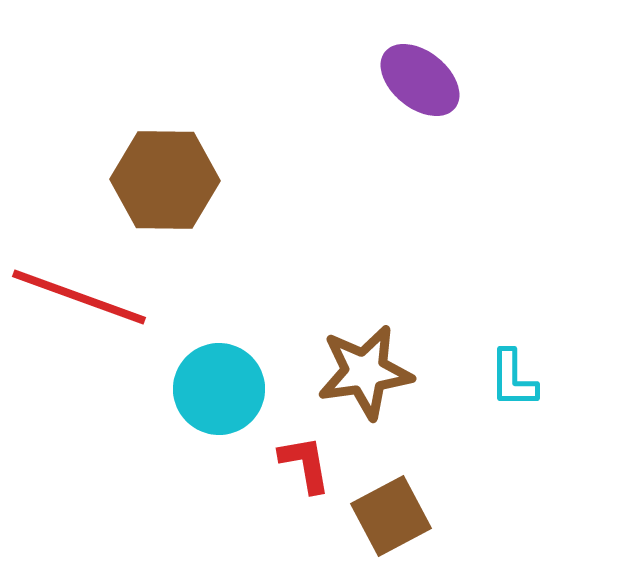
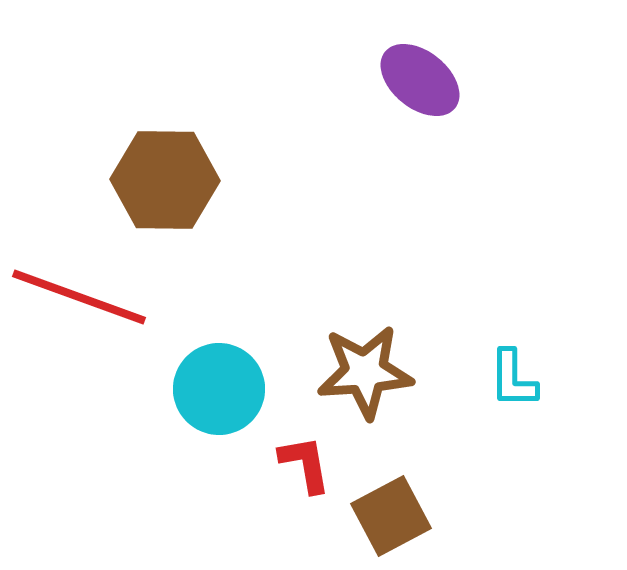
brown star: rotated 4 degrees clockwise
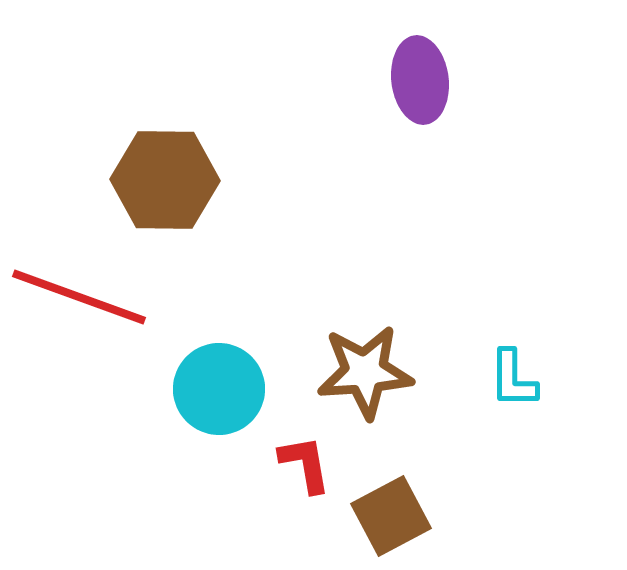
purple ellipse: rotated 44 degrees clockwise
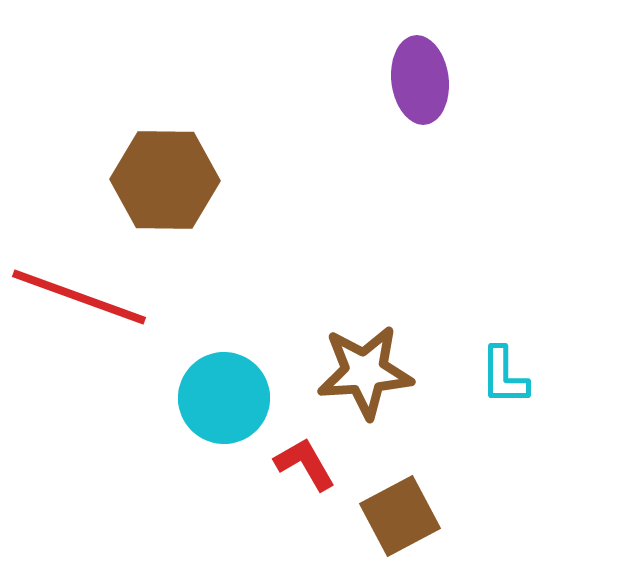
cyan L-shape: moved 9 px left, 3 px up
cyan circle: moved 5 px right, 9 px down
red L-shape: rotated 20 degrees counterclockwise
brown square: moved 9 px right
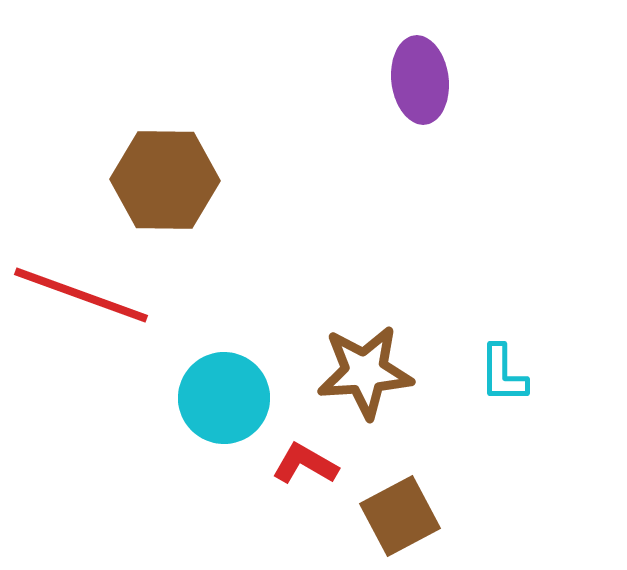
red line: moved 2 px right, 2 px up
cyan L-shape: moved 1 px left, 2 px up
red L-shape: rotated 30 degrees counterclockwise
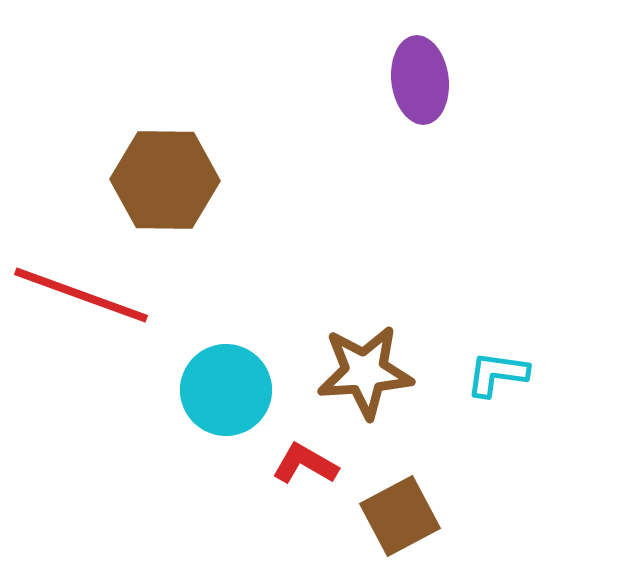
cyan L-shape: moved 6 px left; rotated 98 degrees clockwise
cyan circle: moved 2 px right, 8 px up
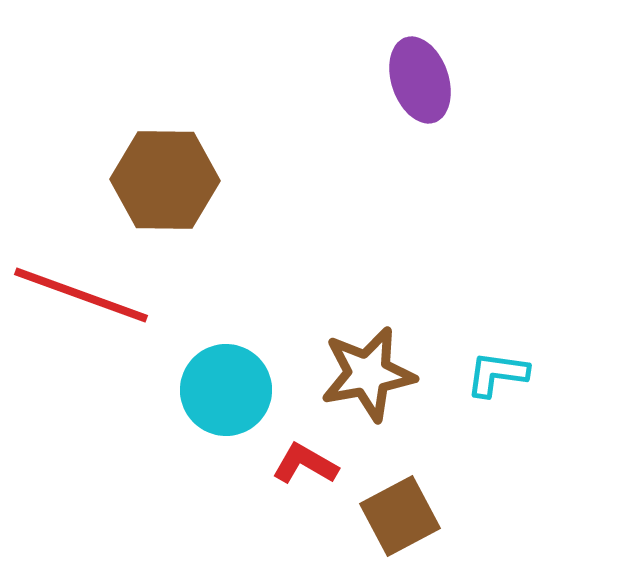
purple ellipse: rotated 12 degrees counterclockwise
brown star: moved 3 px right, 2 px down; rotated 6 degrees counterclockwise
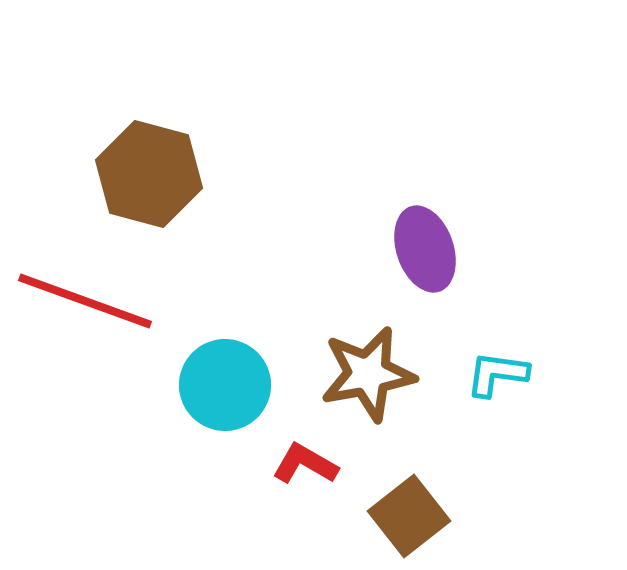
purple ellipse: moved 5 px right, 169 px down
brown hexagon: moved 16 px left, 6 px up; rotated 14 degrees clockwise
red line: moved 4 px right, 6 px down
cyan circle: moved 1 px left, 5 px up
brown square: moved 9 px right; rotated 10 degrees counterclockwise
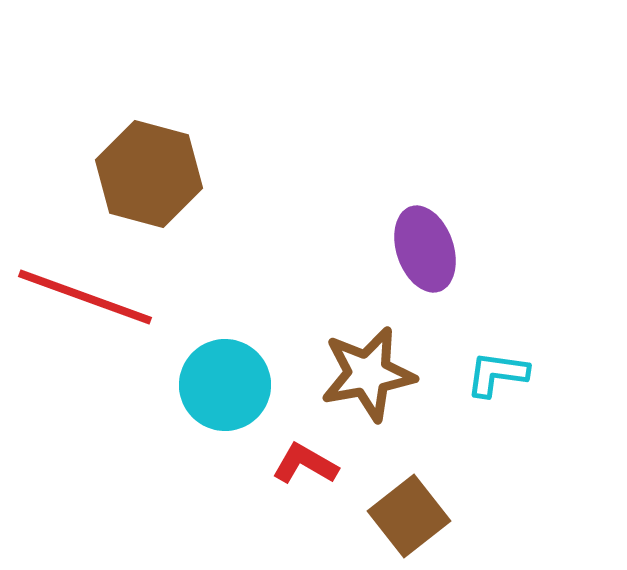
red line: moved 4 px up
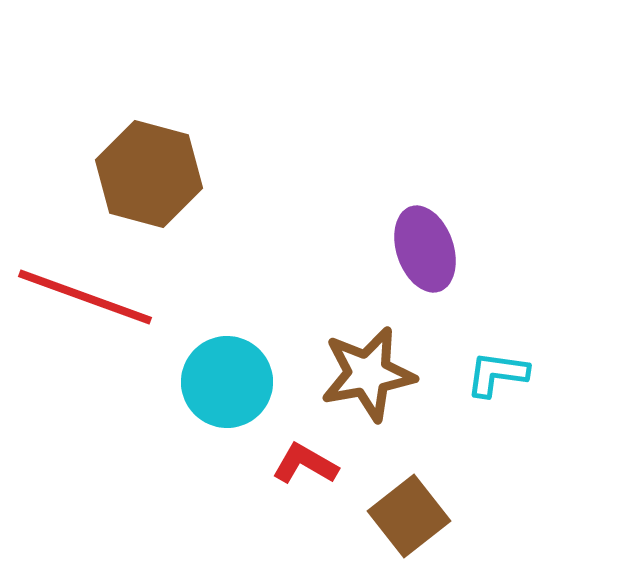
cyan circle: moved 2 px right, 3 px up
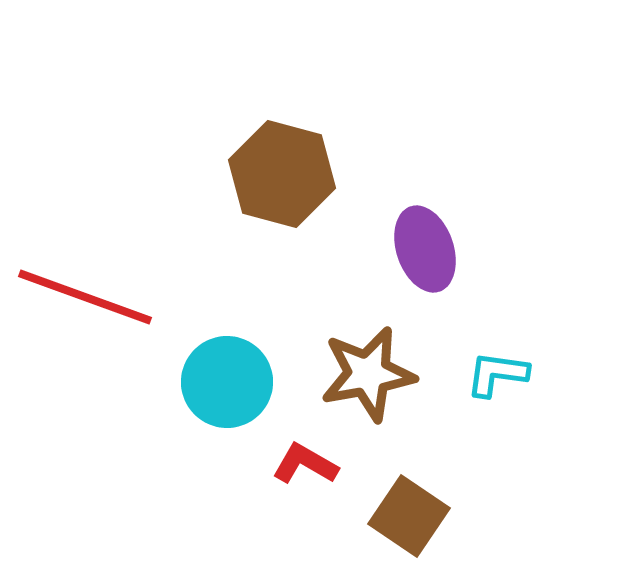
brown hexagon: moved 133 px right
brown square: rotated 18 degrees counterclockwise
